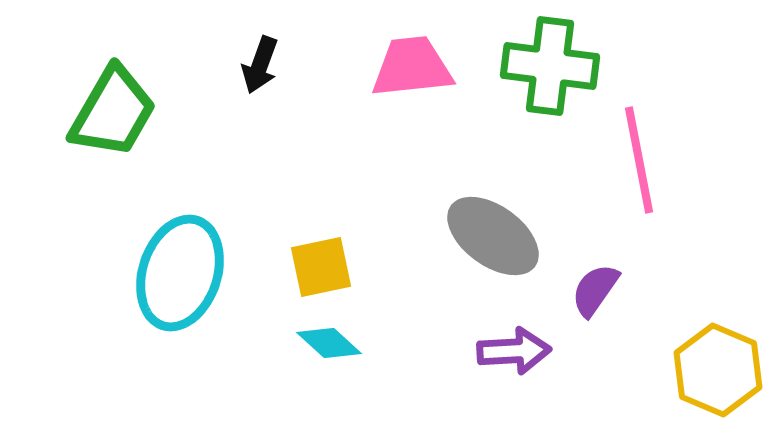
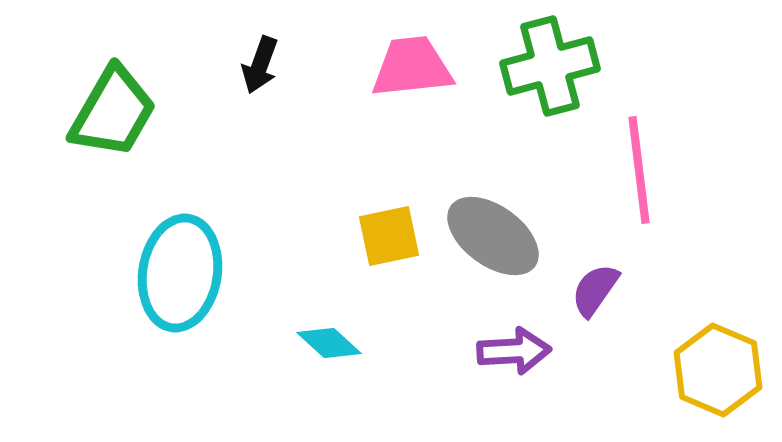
green cross: rotated 22 degrees counterclockwise
pink line: moved 10 px down; rotated 4 degrees clockwise
yellow square: moved 68 px right, 31 px up
cyan ellipse: rotated 9 degrees counterclockwise
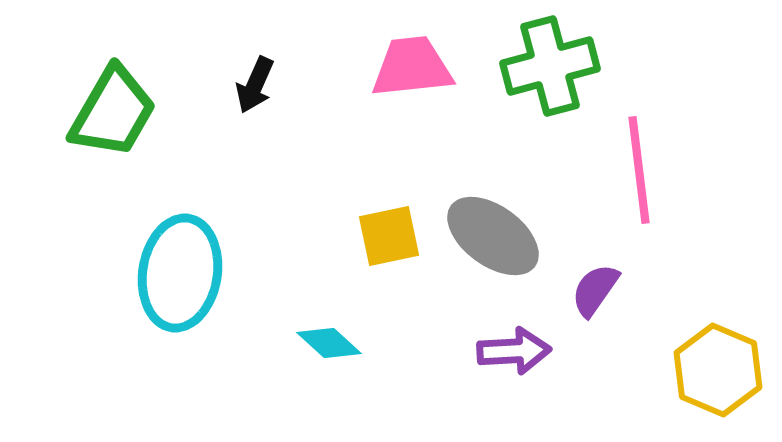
black arrow: moved 5 px left, 20 px down; rotated 4 degrees clockwise
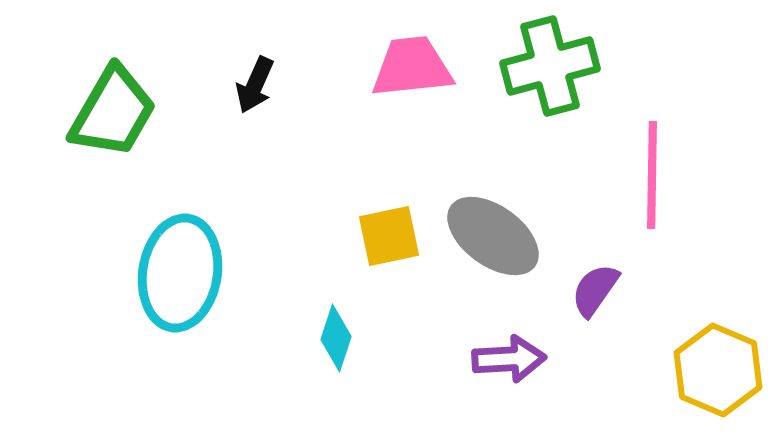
pink line: moved 13 px right, 5 px down; rotated 8 degrees clockwise
cyan diamond: moved 7 px right, 5 px up; rotated 66 degrees clockwise
purple arrow: moved 5 px left, 8 px down
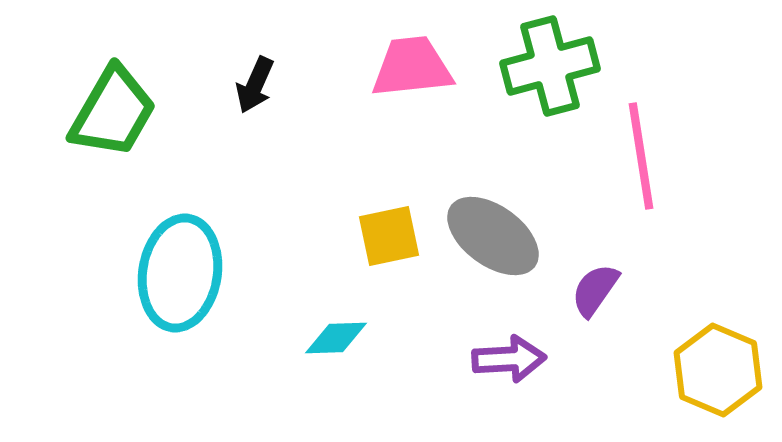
pink line: moved 11 px left, 19 px up; rotated 10 degrees counterclockwise
cyan diamond: rotated 70 degrees clockwise
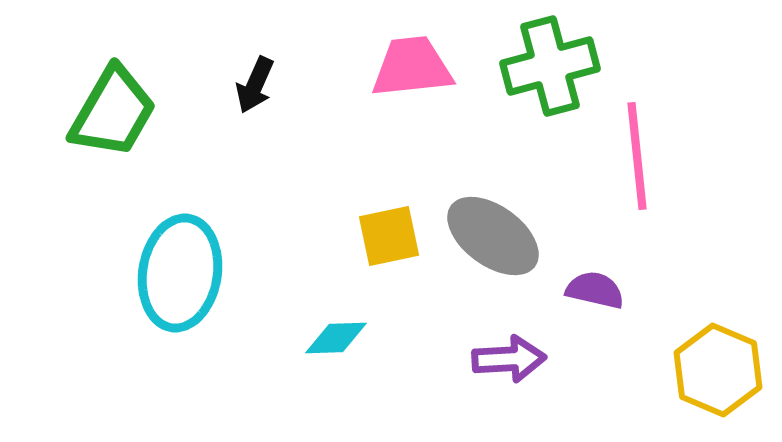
pink line: moved 4 px left; rotated 3 degrees clockwise
purple semicircle: rotated 68 degrees clockwise
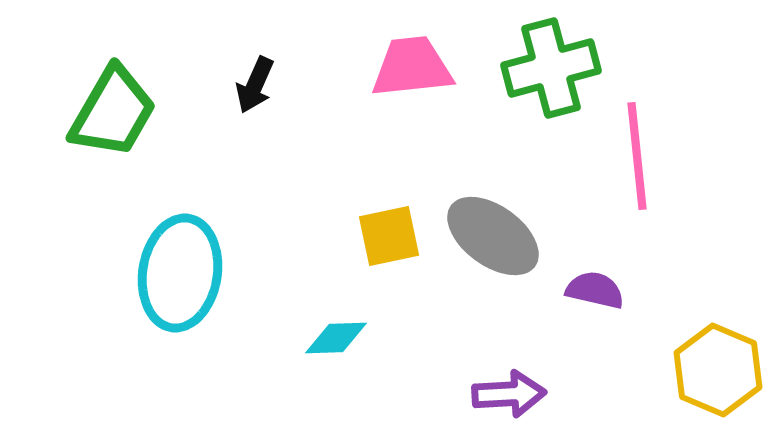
green cross: moved 1 px right, 2 px down
purple arrow: moved 35 px down
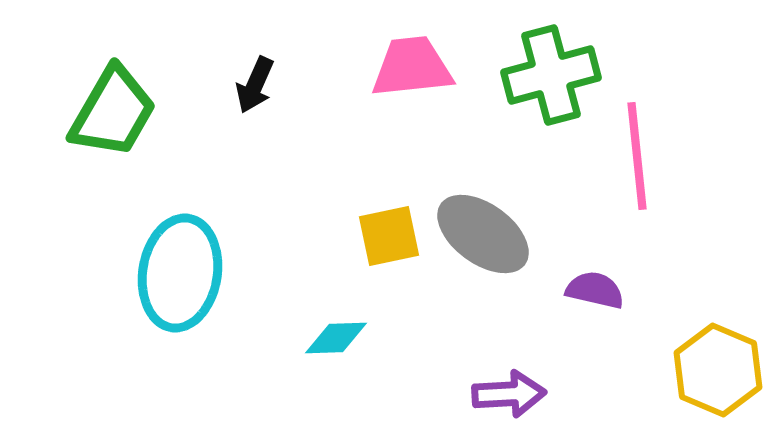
green cross: moved 7 px down
gray ellipse: moved 10 px left, 2 px up
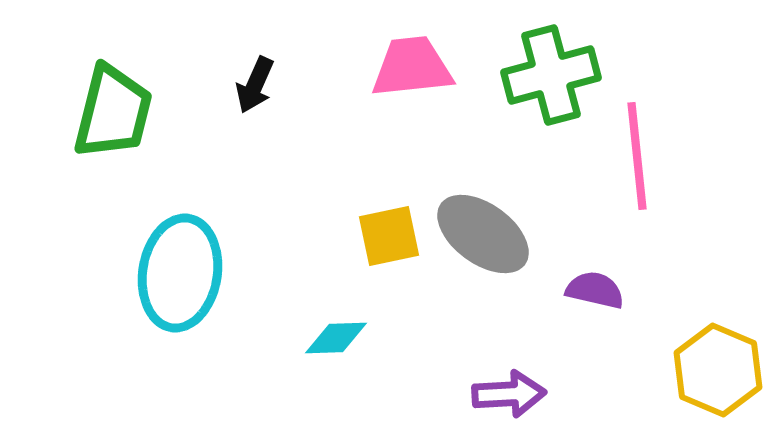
green trapezoid: rotated 16 degrees counterclockwise
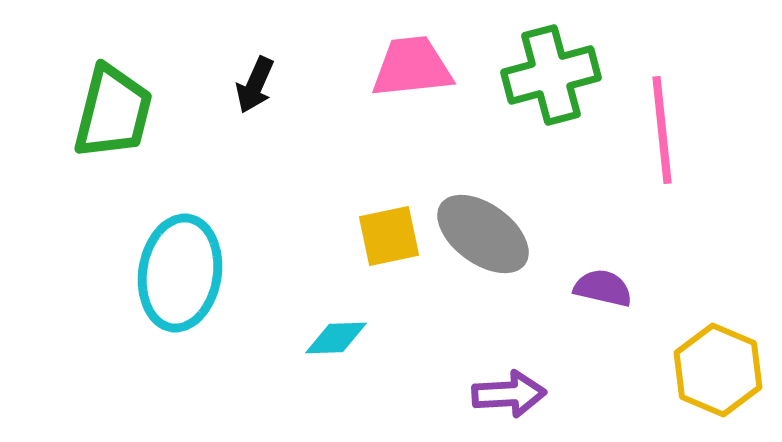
pink line: moved 25 px right, 26 px up
purple semicircle: moved 8 px right, 2 px up
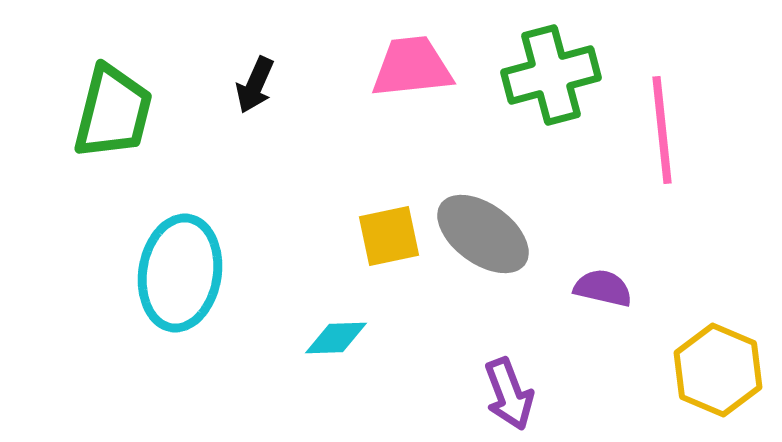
purple arrow: rotated 72 degrees clockwise
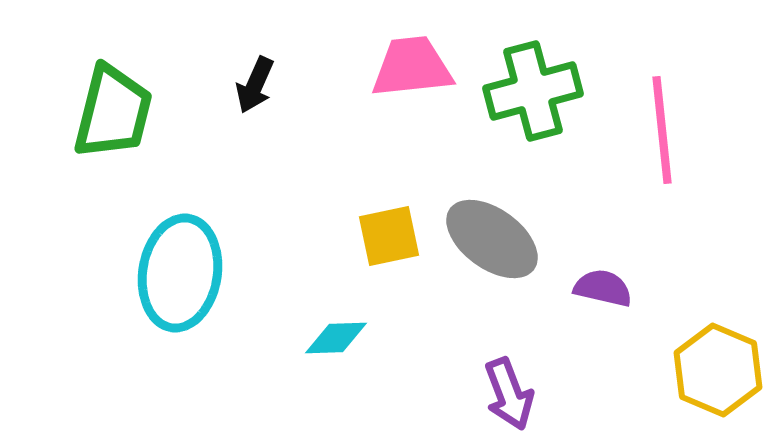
green cross: moved 18 px left, 16 px down
gray ellipse: moved 9 px right, 5 px down
